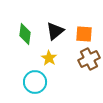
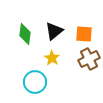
black triangle: moved 1 px left
yellow star: moved 3 px right
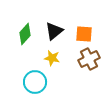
green diamond: rotated 35 degrees clockwise
yellow star: rotated 21 degrees counterclockwise
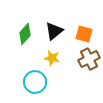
orange square: rotated 12 degrees clockwise
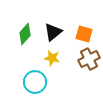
black triangle: moved 1 px left, 1 px down
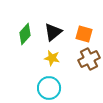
cyan circle: moved 14 px right, 6 px down
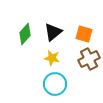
cyan circle: moved 6 px right, 4 px up
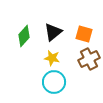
green diamond: moved 1 px left, 2 px down
cyan circle: moved 1 px left, 2 px up
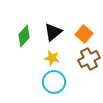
orange square: rotated 24 degrees clockwise
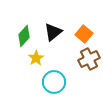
yellow star: moved 16 px left; rotated 28 degrees clockwise
